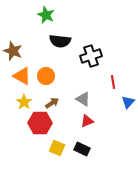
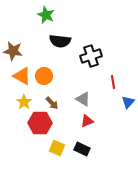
brown star: rotated 12 degrees counterclockwise
orange circle: moved 2 px left
brown arrow: rotated 80 degrees clockwise
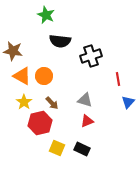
red line: moved 5 px right, 3 px up
gray triangle: moved 2 px right, 1 px down; rotated 14 degrees counterclockwise
red hexagon: rotated 15 degrees counterclockwise
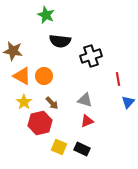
yellow square: moved 2 px right, 1 px up
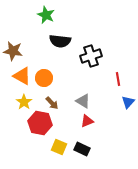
orange circle: moved 2 px down
gray triangle: moved 2 px left, 1 px down; rotated 14 degrees clockwise
red hexagon: rotated 25 degrees clockwise
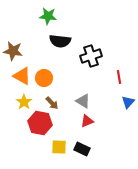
green star: moved 2 px right, 1 px down; rotated 18 degrees counterclockwise
red line: moved 1 px right, 2 px up
yellow square: rotated 21 degrees counterclockwise
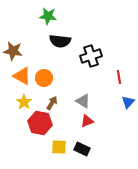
brown arrow: rotated 104 degrees counterclockwise
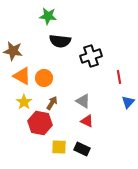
red triangle: rotated 48 degrees clockwise
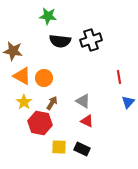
black cross: moved 16 px up
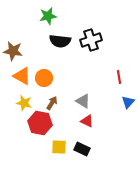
green star: rotated 18 degrees counterclockwise
yellow star: moved 1 px down; rotated 21 degrees counterclockwise
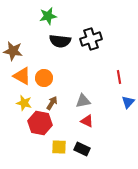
black cross: moved 1 px up
gray triangle: rotated 42 degrees counterclockwise
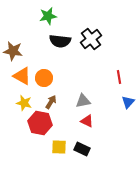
black cross: rotated 20 degrees counterclockwise
brown arrow: moved 1 px left, 1 px up
